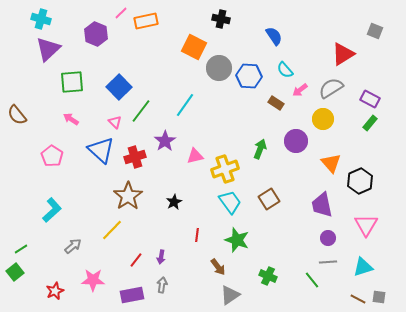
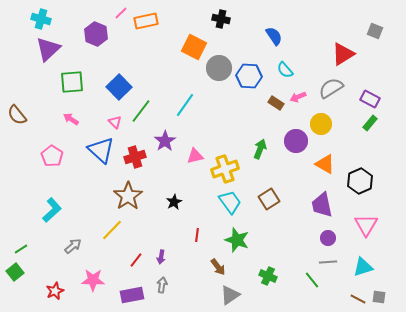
pink arrow at (300, 90): moved 2 px left, 7 px down; rotated 14 degrees clockwise
yellow circle at (323, 119): moved 2 px left, 5 px down
orange triangle at (331, 163): moved 6 px left, 1 px down; rotated 20 degrees counterclockwise
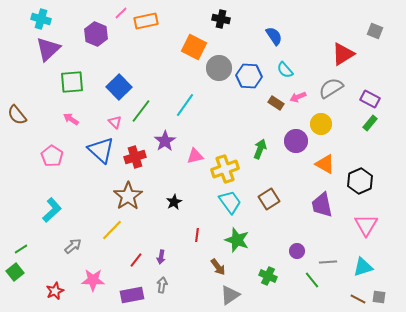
purple circle at (328, 238): moved 31 px left, 13 px down
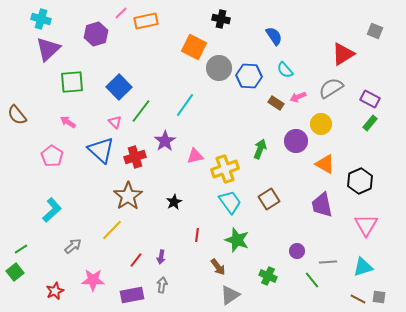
purple hexagon at (96, 34): rotated 20 degrees clockwise
pink arrow at (71, 119): moved 3 px left, 3 px down
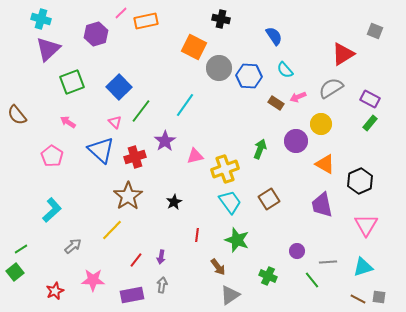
green square at (72, 82): rotated 15 degrees counterclockwise
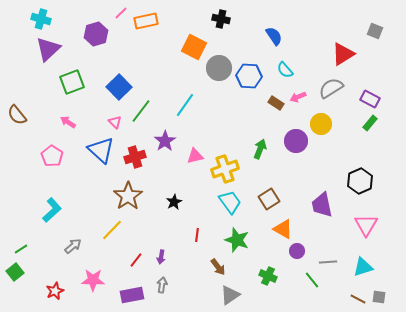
orange triangle at (325, 164): moved 42 px left, 65 px down
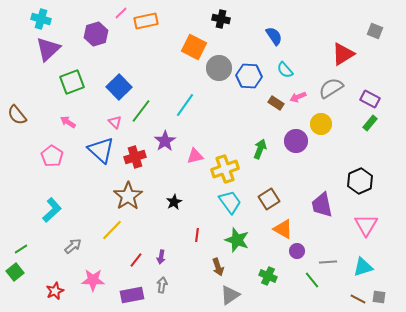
brown arrow at (218, 267): rotated 18 degrees clockwise
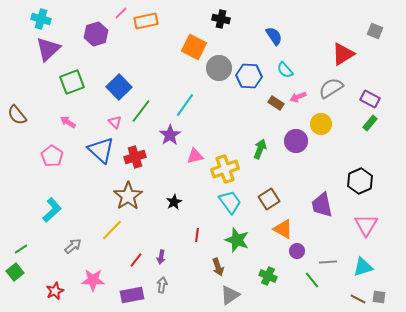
purple star at (165, 141): moved 5 px right, 6 px up
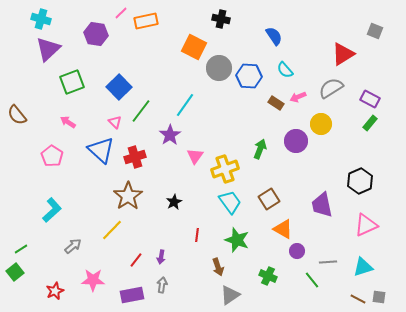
purple hexagon at (96, 34): rotated 25 degrees clockwise
pink triangle at (195, 156): rotated 42 degrees counterclockwise
pink triangle at (366, 225): rotated 35 degrees clockwise
